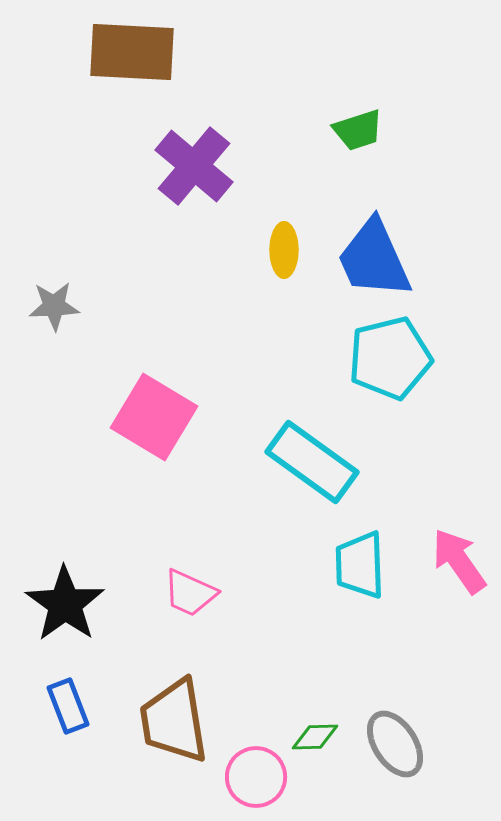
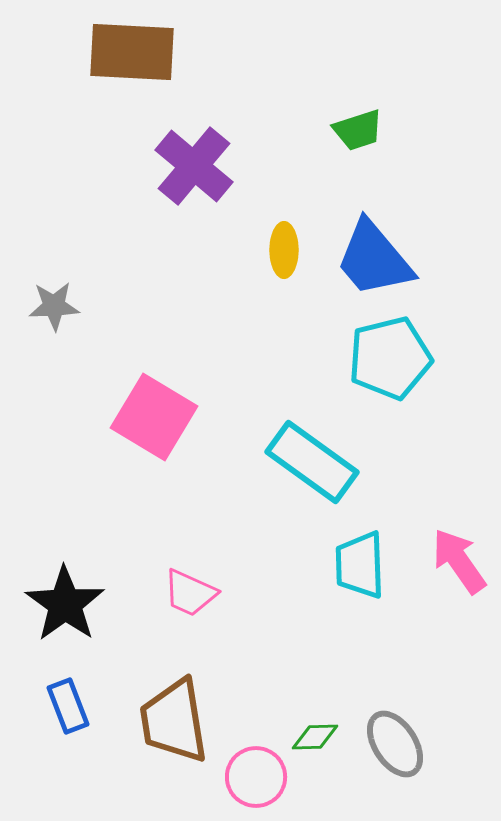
blue trapezoid: rotated 16 degrees counterclockwise
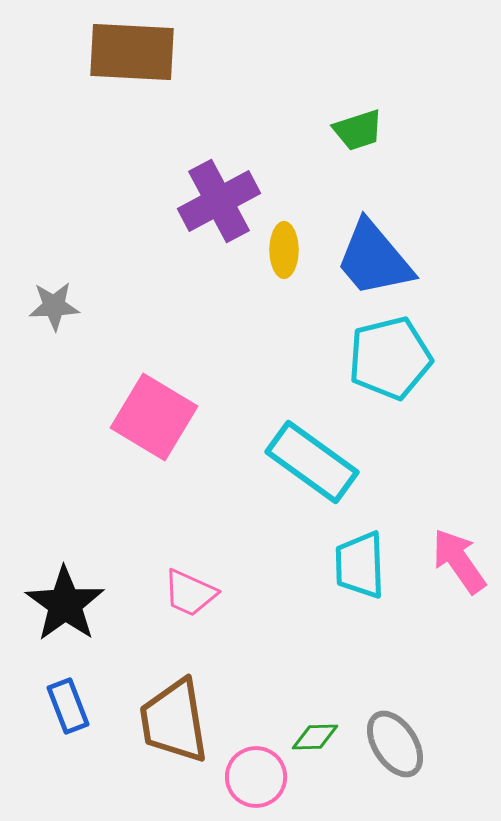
purple cross: moved 25 px right, 35 px down; rotated 22 degrees clockwise
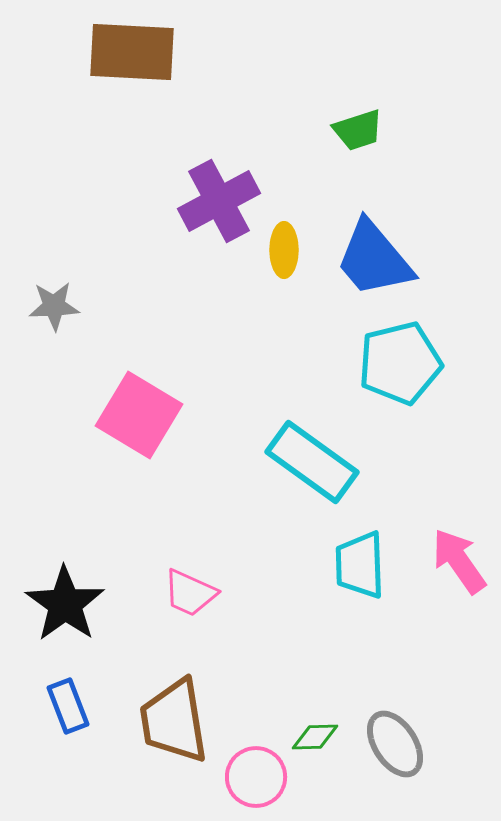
cyan pentagon: moved 10 px right, 5 px down
pink square: moved 15 px left, 2 px up
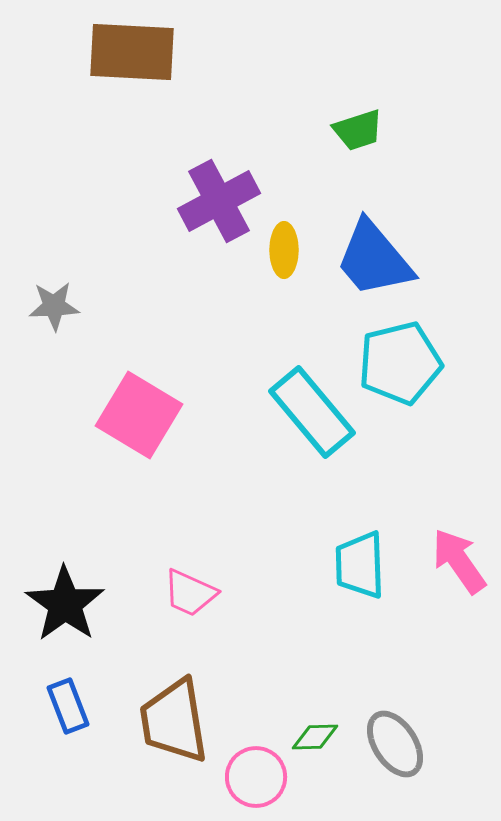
cyan rectangle: moved 50 px up; rotated 14 degrees clockwise
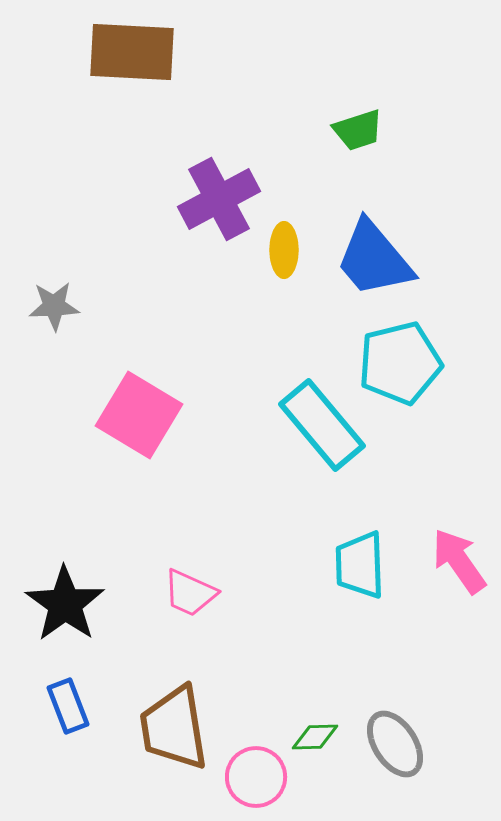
purple cross: moved 2 px up
cyan rectangle: moved 10 px right, 13 px down
brown trapezoid: moved 7 px down
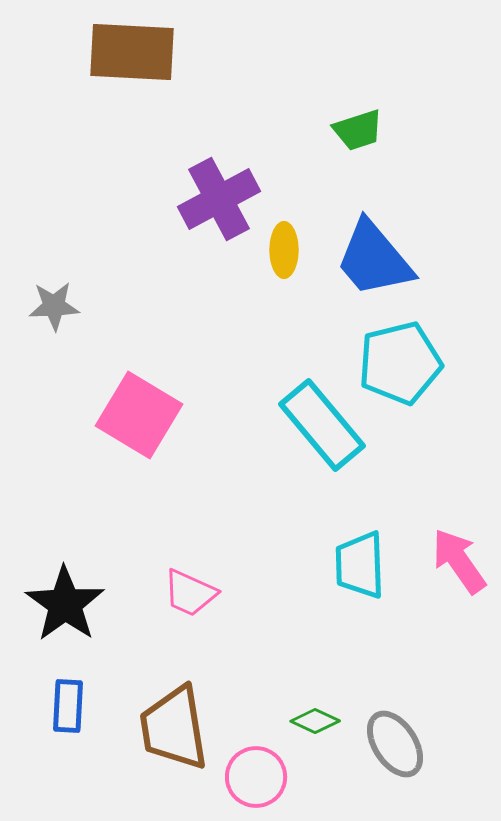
blue rectangle: rotated 24 degrees clockwise
green diamond: moved 16 px up; rotated 27 degrees clockwise
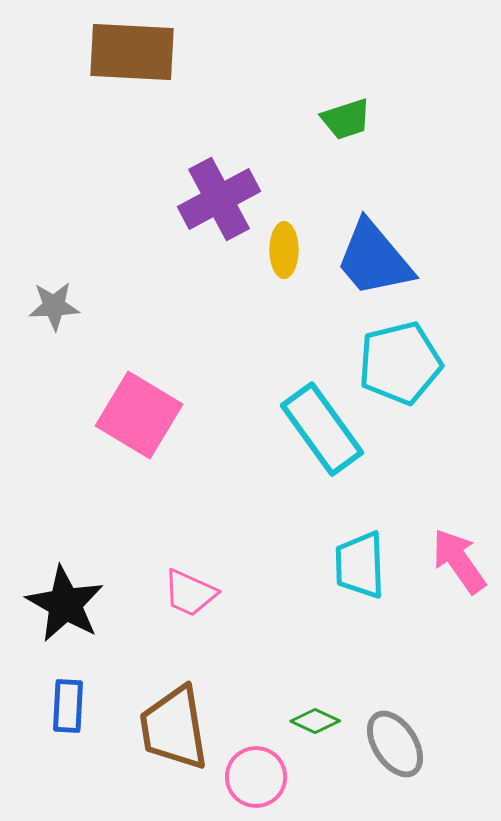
green trapezoid: moved 12 px left, 11 px up
cyan rectangle: moved 4 px down; rotated 4 degrees clockwise
black star: rotated 6 degrees counterclockwise
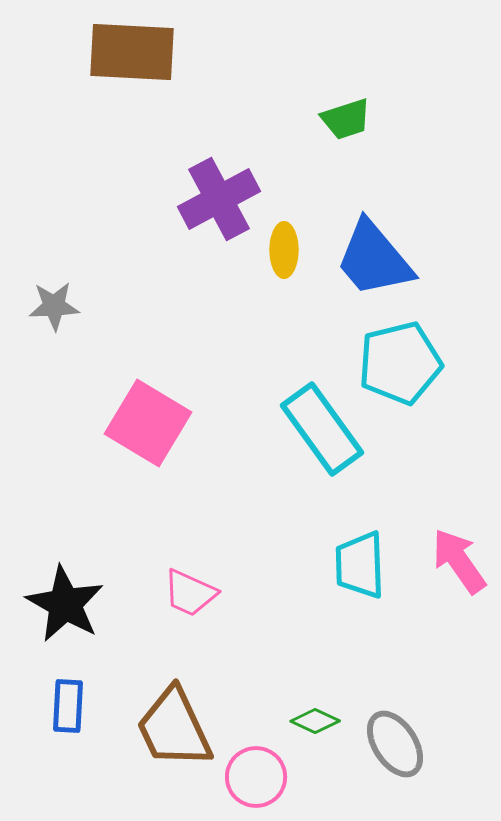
pink square: moved 9 px right, 8 px down
brown trapezoid: rotated 16 degrees counterclockwise
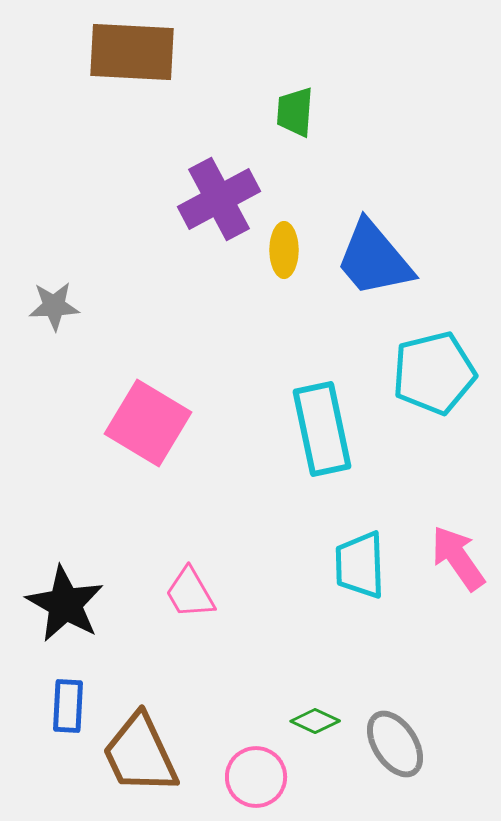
green trapezoid: moved 51 px left, 7 px up; rotated 112 degrees clockwise
cyan pentagon: moved 34 px right, 10 px down
cyan rectangle: rotated 24 degrees clockwise
pink arrow: moved 1 px left, 3 px up
pink trapezoid: rotated 36 degrees clockwise
brown trapezoid: moved 34 px left, 26 px down
